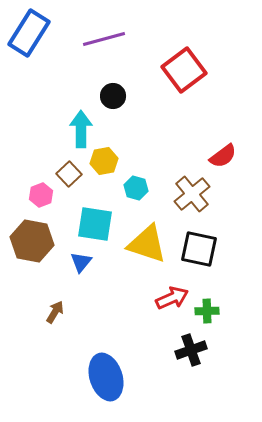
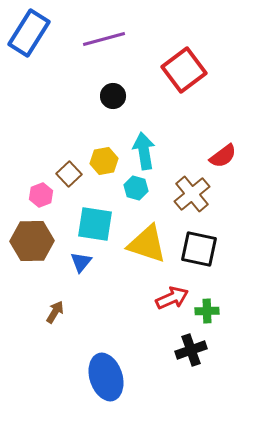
cyan arrow: moved 63 px right, 22 px down; rotated 9 degrees counterclockwise
brown hexagon: rotated 12 degrees counterclockwise
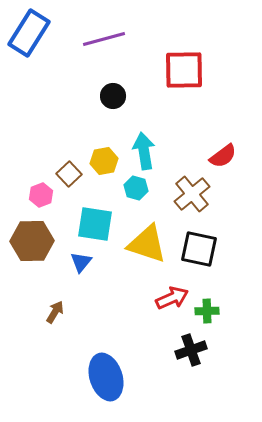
red square: rotated 36 degrees clockwise
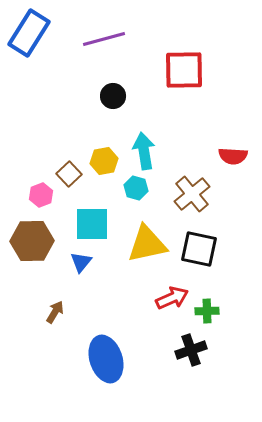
red semicircle: moved 10 px right; rotated 40 degrees clockwise
cyan square: moved 3 px left; rotated 9 degrees counterclockwise
yellow triangle: rotated 30 degrees counterclockwise
blue ellipse: moved 18 px up
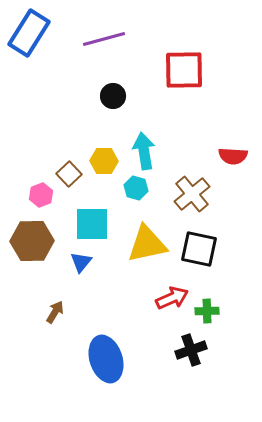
yellow hexagon: rotated 12 degrees clockwise
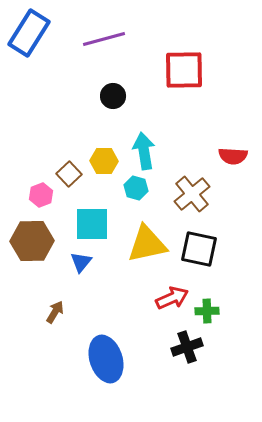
black cross: moved 4 px left, 3 px up
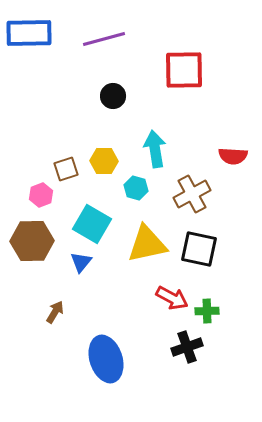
blue rectangle: rotated 57 degrees clockwise
cyan arrow: moved 11 px right, 2 px up
brown square: moved 3 px left, 5 px up; rotated 25 degrees clockwise
brown cross: rotated 12 degrees clockwise
cyan square: rotated 30 degrees clockwise
red arrow: rotated 52 degrees clockwise
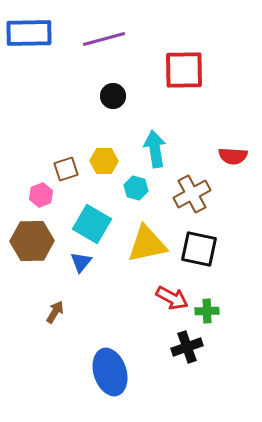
blue ellipse: moved 4 px right, 13 px down
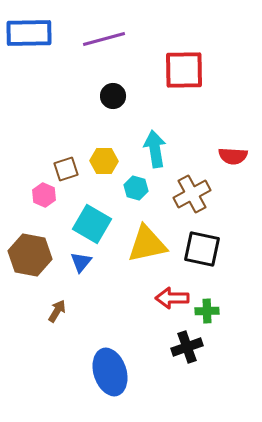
pink hexagon: moved 3 px right; rotated 15 degrees counterclockwise
brown hexagon: moved 2 px left, 14 px down; rotated 12 degrees clockwise
black square: moved 3 px right
red arrow: rotated 152 degrees clockwise
brown arrow: moved 2 px right, 1 px up
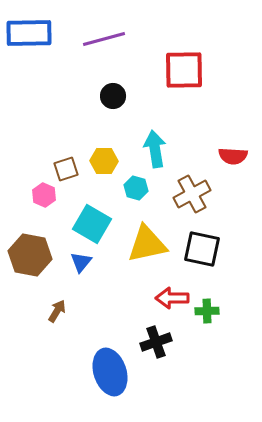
black cross: moved 31 px left, 5 px up
